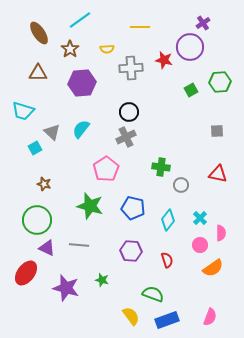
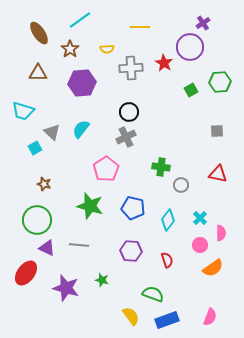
red star at (164, 60): moved 3 px down; rotated 18 degrees clockwise
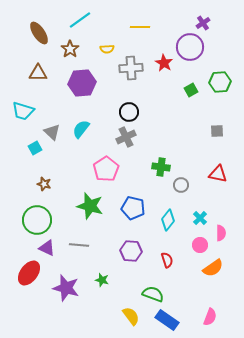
red ellipse at (26, 273): moved 3 px right
blue rectangle at (167, 320): rotated 55 degrees clockwise
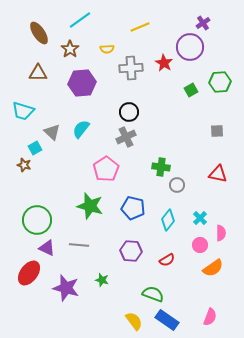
yellow line at (140, 27): rotated 24 degrees counterclockwise
brown star at (44, 184): moved 20 px left, 19 px up
gray circle at (181, 185): moved 4 px left
red semicircle at (167, 260): rotated 77 degrees clockwise
yellow semicircle at (131, 316): moved 3 px right, 5 px down
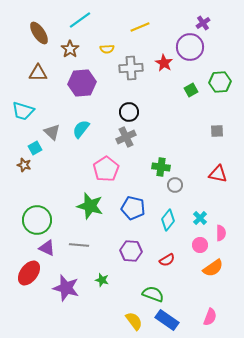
gray circle at (177, 185): moved 2 px left
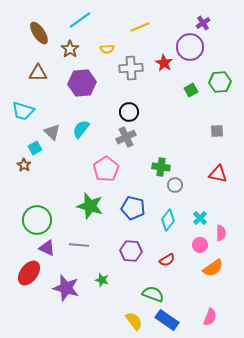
brown star at (24, 165): rotated 16 degrees clockwise
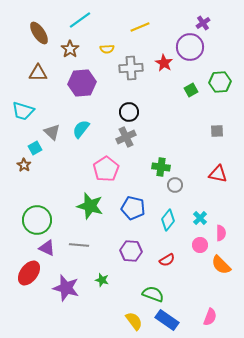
orange semicircle at (213, 268): moved 8 px right, 3 px up; rotated 80 degrees clockwise
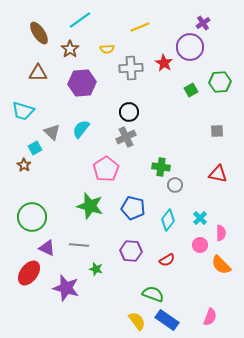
green circle at (37, 220): moved 5 px left, 3 px up
green star at (102, 280): moved 6 px left, 11 px up
yellow semicircle at (134, 321): moved 3 px right
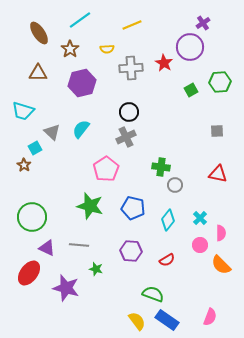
yellow line at (140, 27): moved 8 px left, 2 px up
purple hexagon at (82, 83): rotated 8 degrees counterclockwise
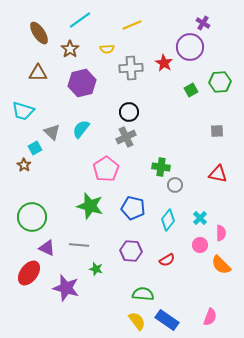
purple cross at (203, 23): rotated 24 degrees counterclockwise
green semicircle at (153, 294): moved 10 px left; rotated 15 degrees counterclockwise
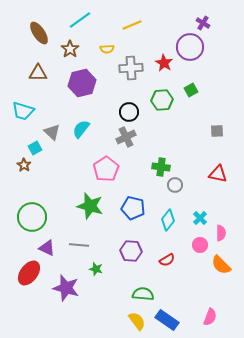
green hexagon at (220, 82): moved 58 px left, 18 px down
